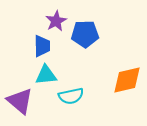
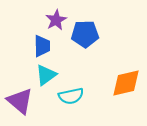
purple star: moved 1 px up
cyan triangle: rotated 30 degrees counterclockwise
orange diamond: moved 1 px left, 3 px down
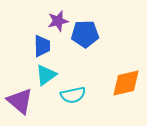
purple star: moved 2 px right, 1 px down; rotated 15 degrees clockwise
cyan semicircle: moved 2 px right, 1 px up
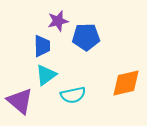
blue pentagon: moved 1 px right, 3 px down
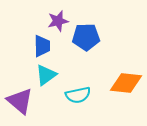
orange diamond: rotated 20 degrees clockwise
cyan semicircle: moved 5 px right
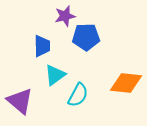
purple star: moved 7 px right, 5 px up
cyan triangle: moved 9 px right
cyan semicircle: rotated 50 degrees counterclockwise
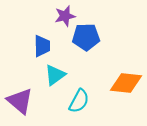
cyan semicircle: moved 1 px right, 6 px down
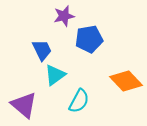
purple star: moved 1 px left
blue pentagon: moved 3 px right, 2 px down; rotated 8 degrees counterclockwise
blue trapezoid: moved 4 px down; rotated 25 degrees counterclockwise
orange diamond: moved 2 px up; rotated 40 degrees clockwise
purple triangle: moved 4 px right, 4 px down
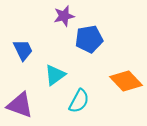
blue trapezoid: moved 19 px left
purple triangle: moved 4 px left; rotated 20 degrees counterclockwise
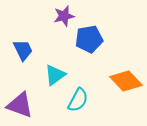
cyan semicircle: moved 1 px left, 1 px up
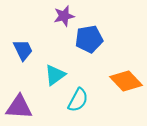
purple triangle: moved 1 px left, 2 px down; rotated 16 degrees counterclockwise
